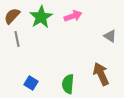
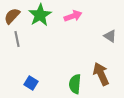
green star: moved 1 px left, 2 px up
green semicircle: moved 7 px right
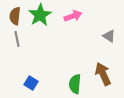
brown semicircle: moved 3 px right; rotated 36 degrees counterclockwise
gray triangle: moved 1 px left
brown arrow: moved 2 px right
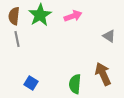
brown semicircle: moved 1 px left
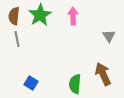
pink arrow: rotated 72 degrees counterclockwise
gray triangle: rotated 24 degrees clockwise
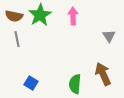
brown semicircle: rotated 84 degrees counterclockwise
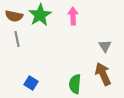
gray triangle: moved 4 px left, 10 px down
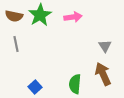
pink arrow: moved 1 px down; rotated 84 degrees clockwise
gray line: moved 1 px left, 5 px down
blue square: moved 4 px right, 4 px down; rotated 16 degrees clockwise
